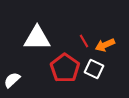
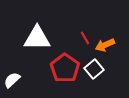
red line: moved 1 px right, 3 px up
white square: rotated 24 degrees clockwise
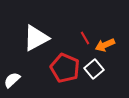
white triangle: moved 1 px left; rotated 28 degrees counterclockwise
red pentagon: rotated 12 degrees counterclockwise
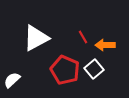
red line: moved 2 px left, 1 px up
orange arrow: rotated 24 degrees clockwise
red pentagon: moved 2 px down
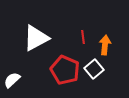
red line: rotated 24 degrees clockwise
orange arrow: rotated 96 degrees clockwise
